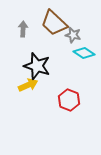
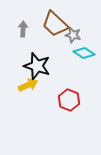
brown trapezoid: moved 1 px right, 1 px down
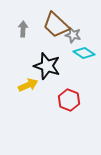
brown trapezoid: moved 1 px right, 1 px down
black star: moved 10 px right
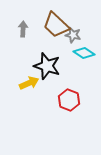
yellow arrow: moved 1 px right, 2 px up
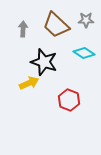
gray star: moved 13 px right, 15 px up; rotated 14 degrees counterclockwise
black star: moved 3 px left, 4 px up
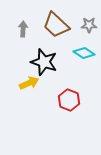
gray star: moved 3 px right, 5 px down
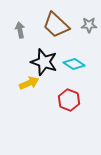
gray arrow: moved 3 px left, 1 px down; rotated 14 degrees counterclockwise
cyan diamond: moved 10 px left, 11 px down
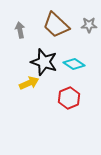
red hexagon: moved 2 px up; rotated 15 degrees clockwise
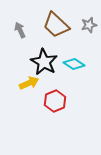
gray star: rotated 14 degrees counterclockwise
gray arrow: rotated 14 degrees counterclockwise
black star: rotated 12 degrees clockwise
red hexagon: moved 14 px left, 3 px down
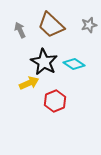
brown trapezoid: moved 5 px left
